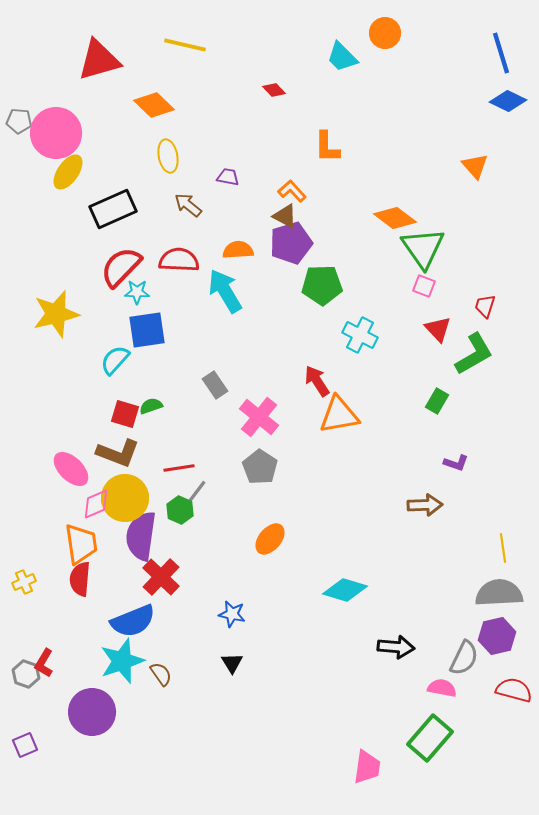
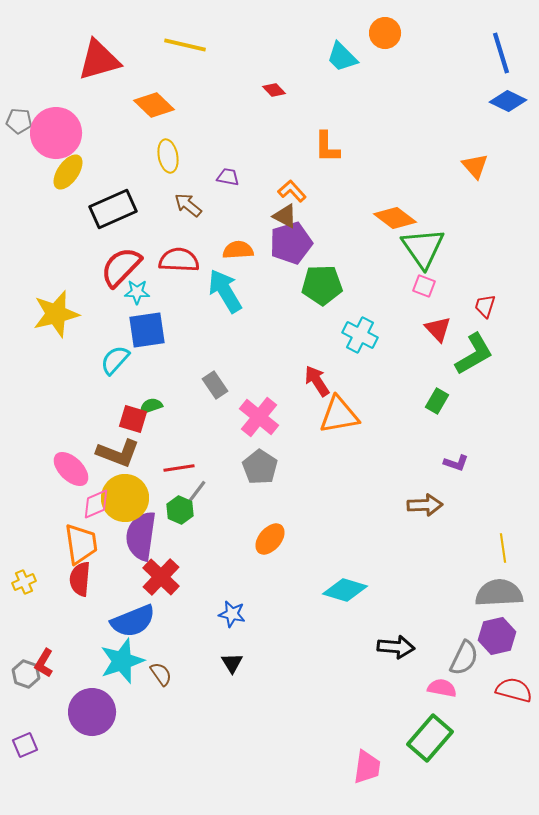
red square at (125, 414): moved 8 px right, 5 px down
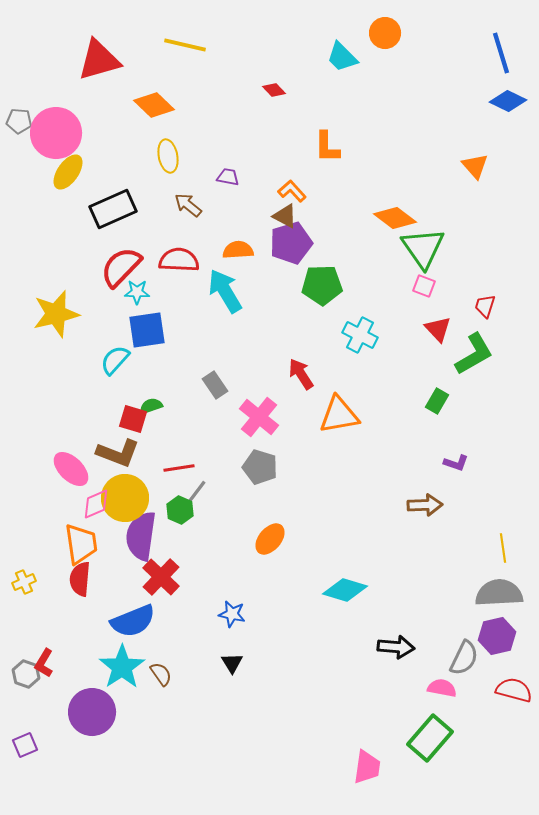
red arrow at (317, 381): moved 16 px left, 7 px up
gray pentagon at (260, 467): rotated 16 degrees counterclockwise
cyan star at (122, 661): moved 6 px down; rotated 15 degrees counterclockwise
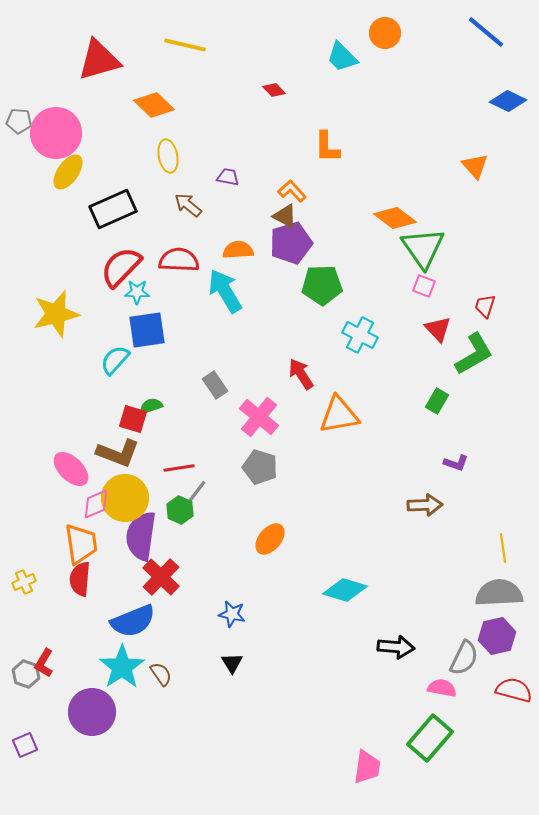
blue line at (501, 53): moved 15 px left, 21 px up; rotated 33 degrees counterclockwise
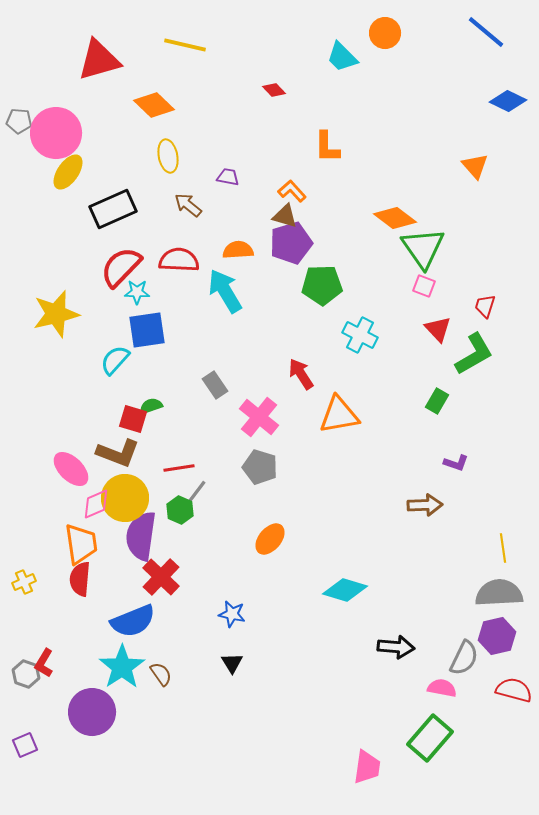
brown triangle at (285, 216): rotated 12 degrees counterclockwise
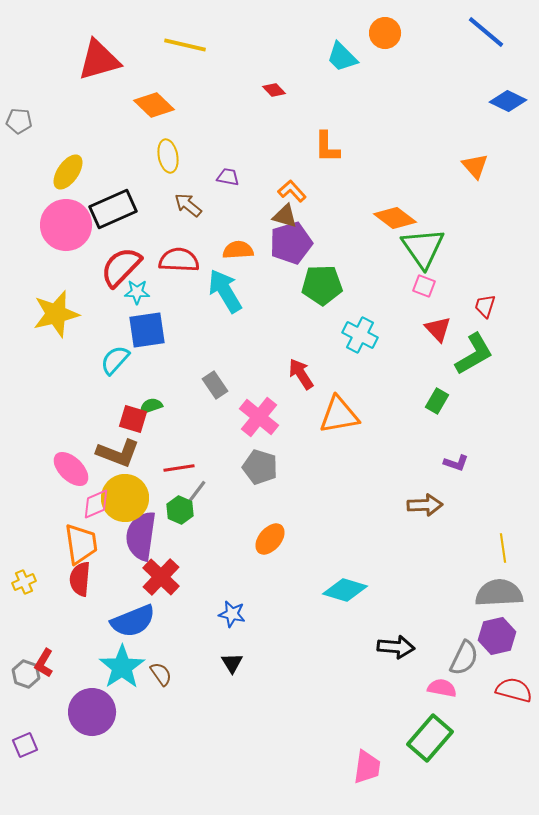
pink circle at (56, 133): moved 10 px right, 92 px down
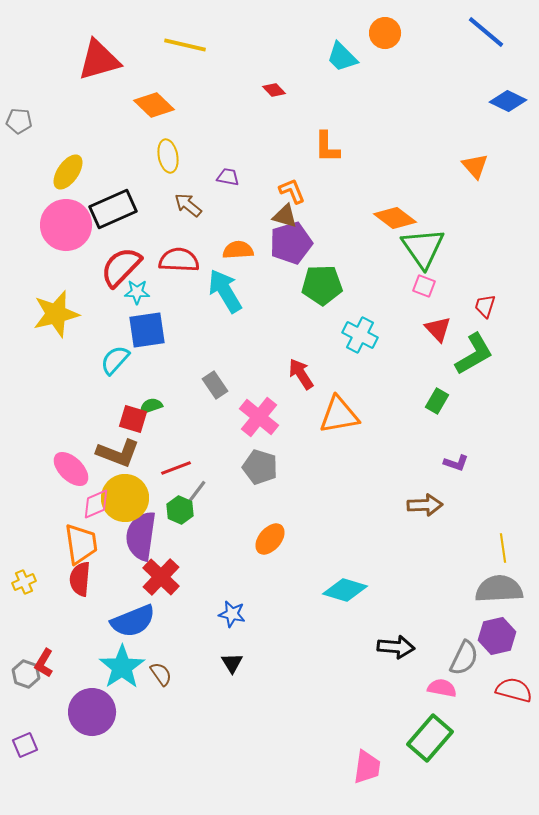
orange L-shape at (292, 191): rotated 20 degrees clockwise
red line at (179, 468): moved 3 px left; rotated 12 degrees counterclockwise
gray semicircle at (499, 593): moved 4 px up
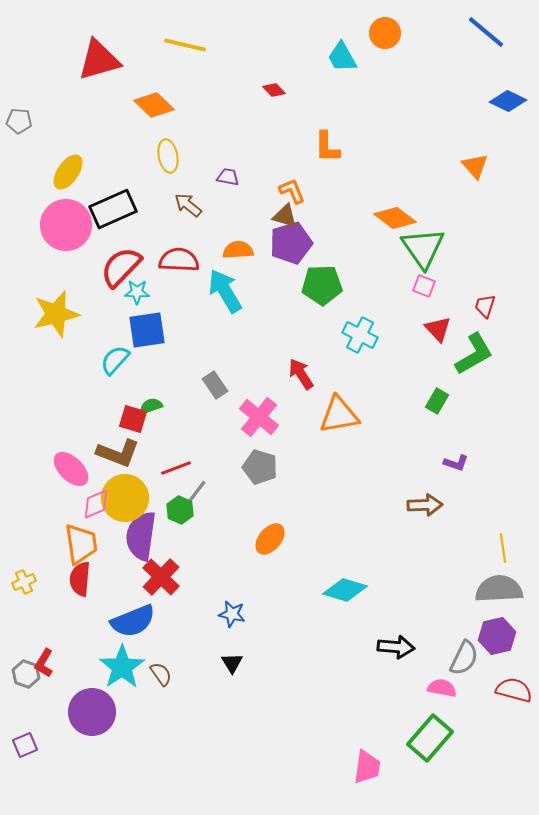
cyan trapezoid at (342, 57): rotated 16 degrees clockwise
